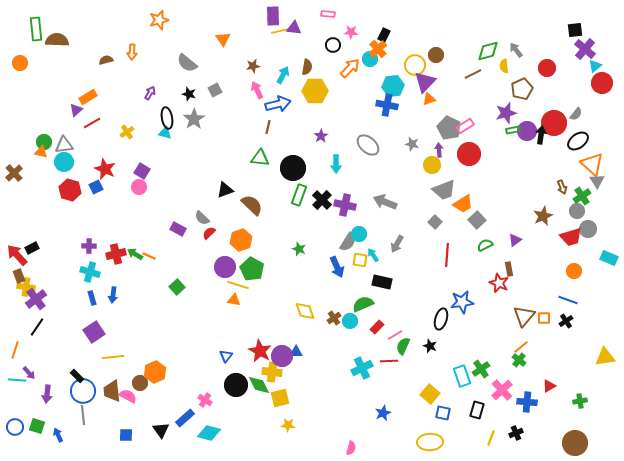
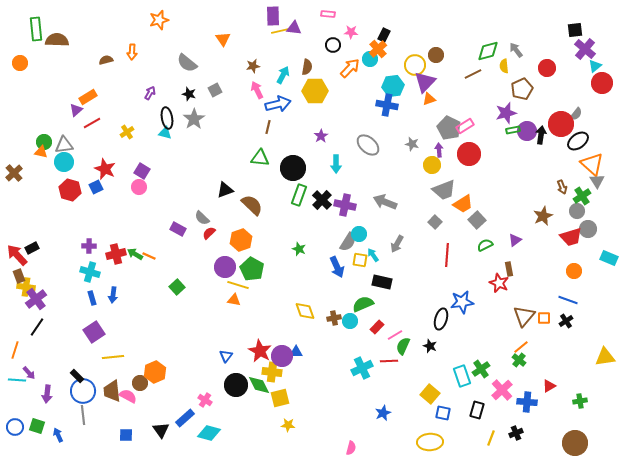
red circle at (554, 123): moved 7 px right, 1 px down
brown cross at (334, 318): rotated 24 degrees clockwise
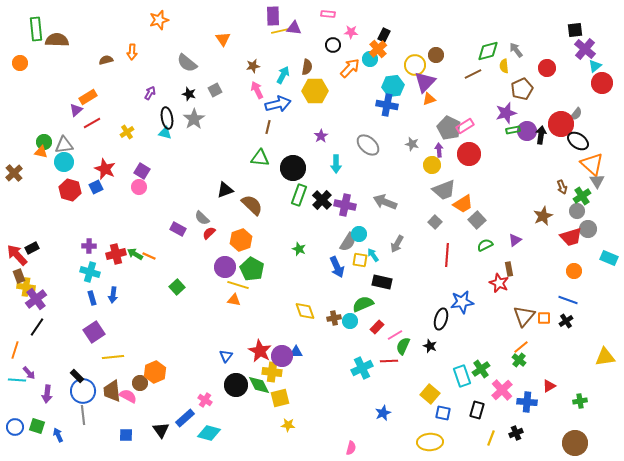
black ellipse at (578, 141): rotated 70 degrees clockwise
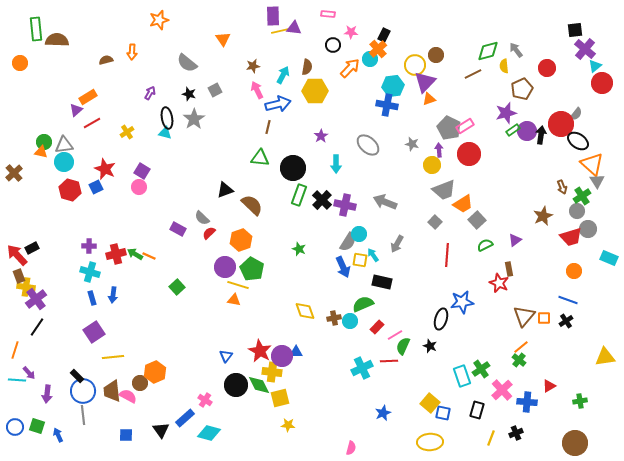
green rectangle at (513, 130): rotated 24 degrees counterclockwise
blue arrow at (337, 267): moved 6 px right
yellow square at (430, 394): moved 9 px down
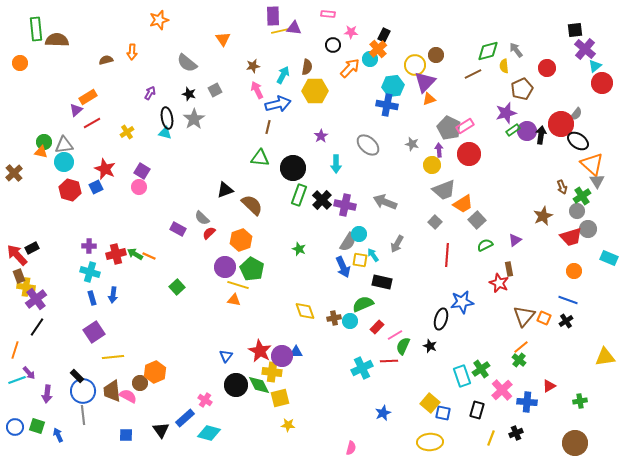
orange square at (544, 318): rotated 24 degrees clockwise
cyan line at (17, 380): rotated 24 degrees counterclockwise
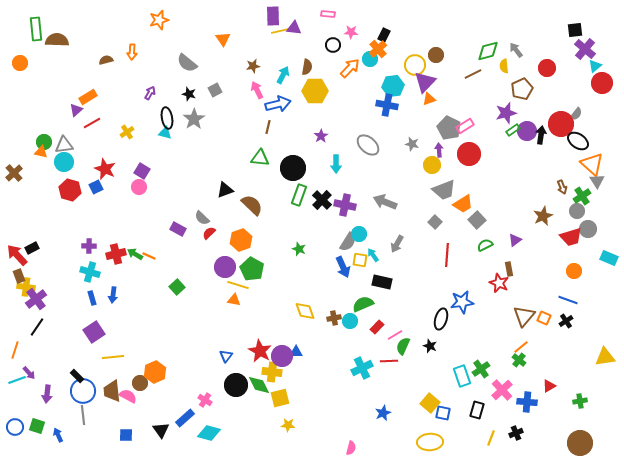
brown circle at (575, 443): moved 5 px right
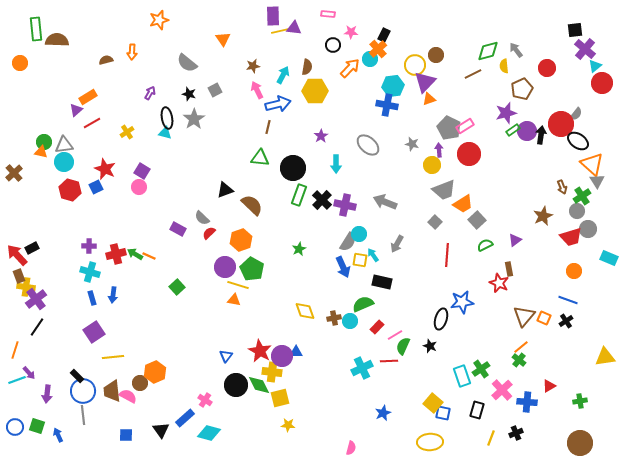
green star at (299, 249): rotated 24 degrees clockwise
yellow square at (430, 403): moved 3 px right
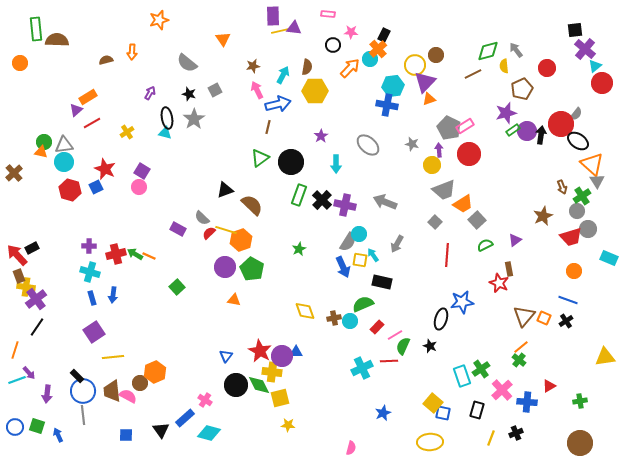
green triangle at (260, 158): rotated 42 degrees counterclockwise
black circle at (293, 168): moved 2 px left, 6 px up
yellow line at (238, 285): moved 12 px left, 55 px up
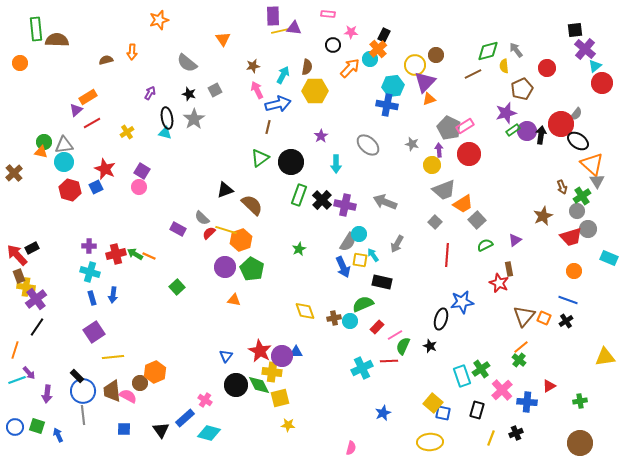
blue square at (126, 435): moved 2 px left, 6 px up
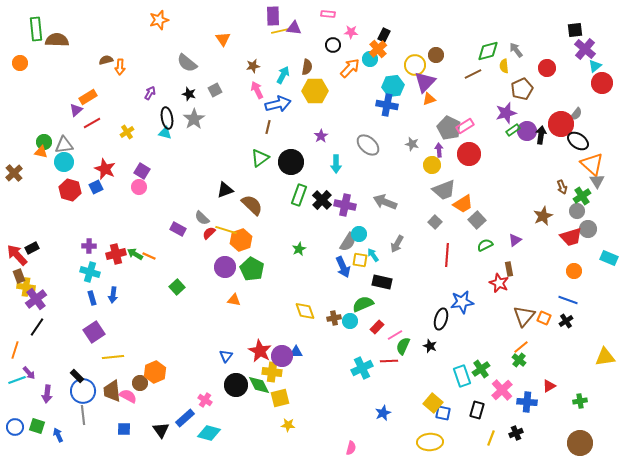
orange arrow at (132, 52): moved 12 px left, 15 px down
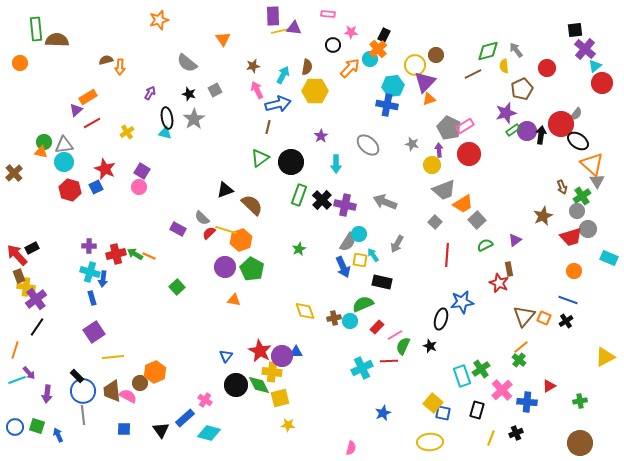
blue arrow at (113, 295): moved 10 px left, 16 px up
yellow triangle at (605, 357): rotated 20 degrees counterclockwise
